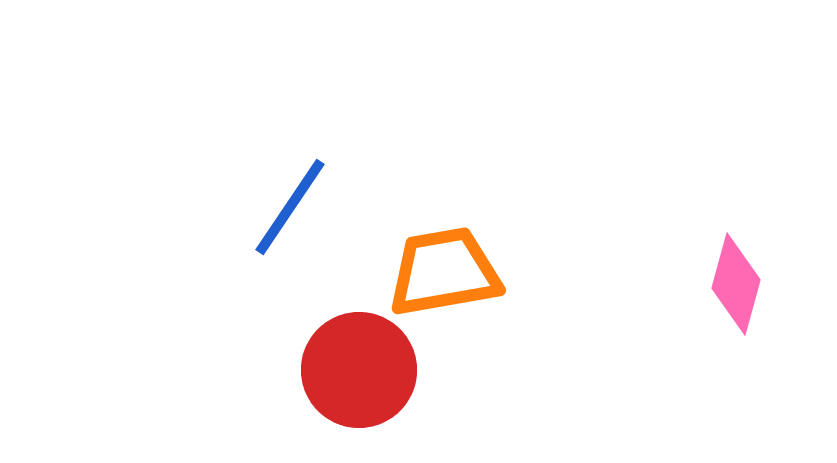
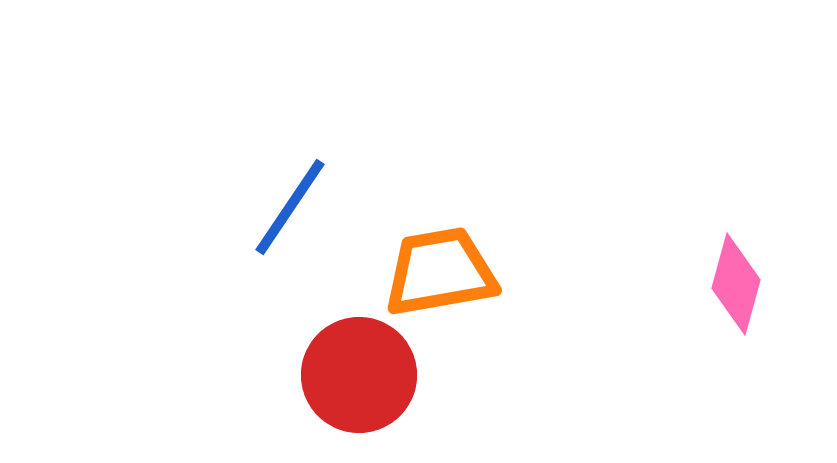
orange trapezoid: moved 4 px left
red circle: moved 5 px down
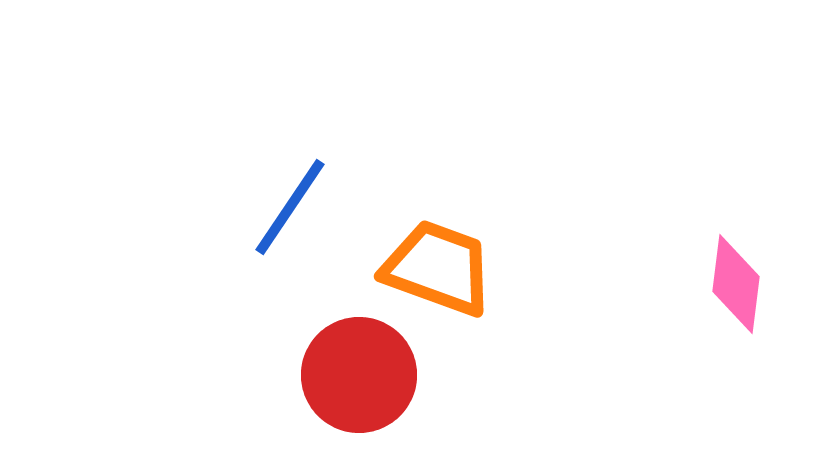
orange trapezoid: moved 2 px left, 4 px up; rotated 30 degrees clockwise
pink diamond: rotated 8 degrees counterclockwise
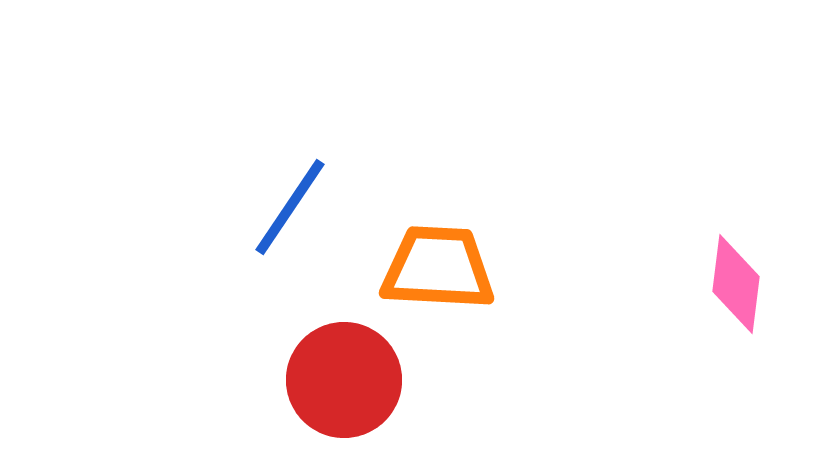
orange trapezoid: rotated 17 degrees counterclockwise
red circle: moved 15 px left, 5 px down
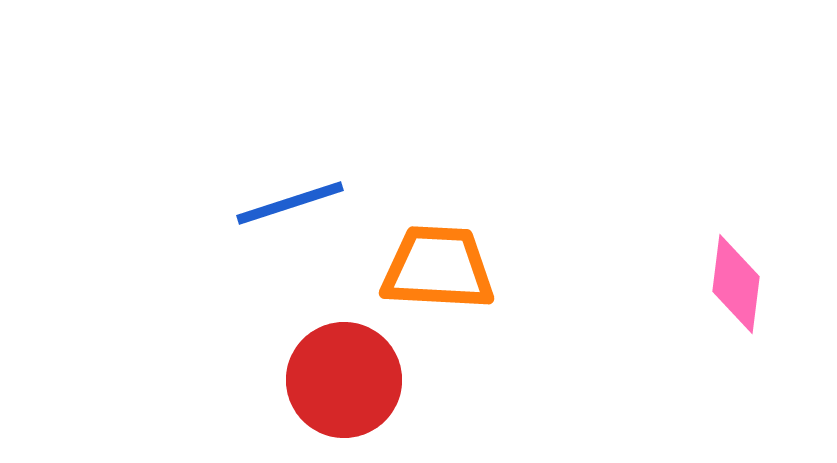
blue line: moved 4 px up; rotated 38 degrees clockwise
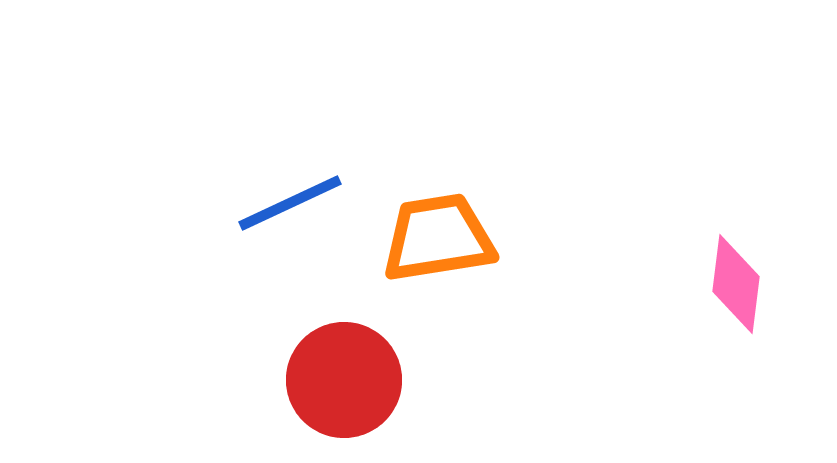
blue line: rotated 7 degrees counterclockwise
orange trapezoid: moved 30 px up; rotated 12 degrees counterclockwise
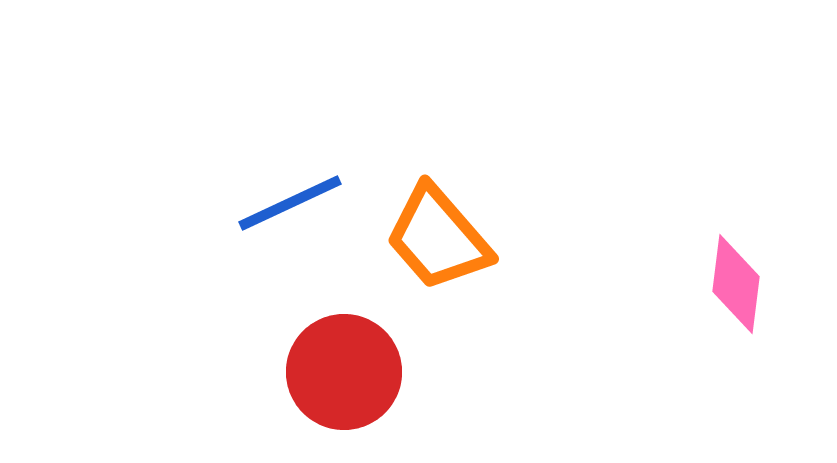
orange trapezoid: rotated 122 degrees counterclockwise
red circle: moved 8 px up
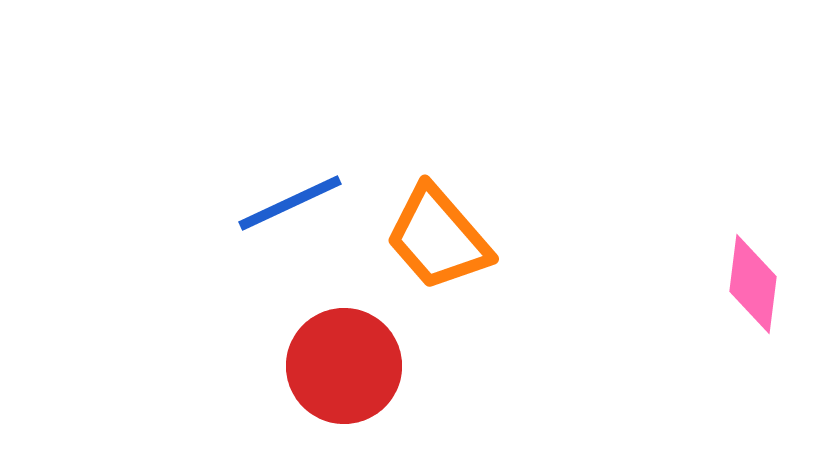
pink diamond: moved 17 px right
red circle: moved 6 px up
